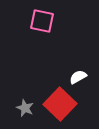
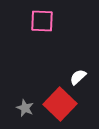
pink square: rotated 10 degrees counterclockwise
white semicircle: rotated 12 degrees counterclockwise
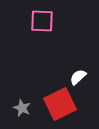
red square: rotated 20 degrees clockwise
gray star: moved 3 px left
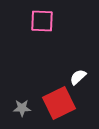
red square: moved 1 px left, 1 px up
gray star: rotated 24 degrees counterclockwise
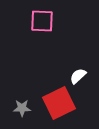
white semicircle: moved 1 px up
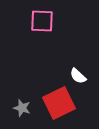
white semicircle: rotated 96 degrees counterclockwise
gray star: rotated 18 degrees clockwise
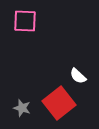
pink square: moved 17 px left
red square: rotated 12 degrees counterclockwise
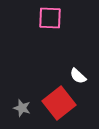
pink square: moved 25 px right, 3 px up
